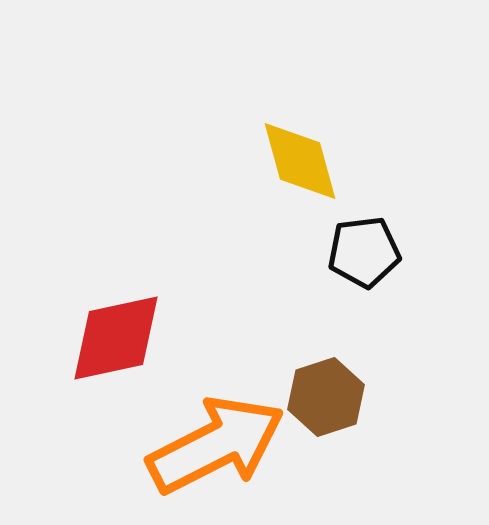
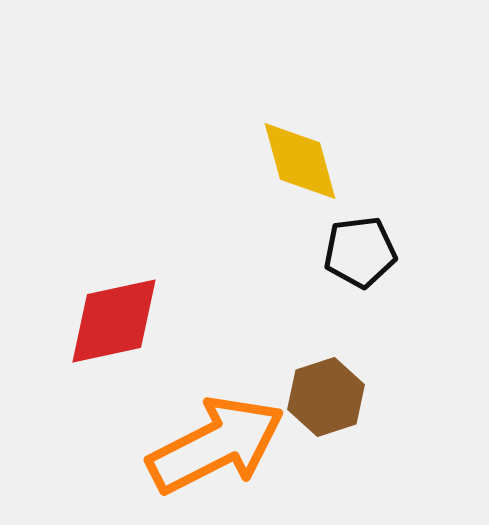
black pentagon: moved 4 px left
red diamond: moved 2 px left, 17 px up
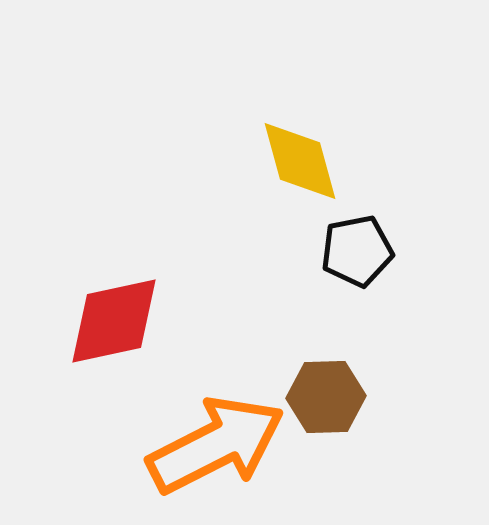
black pentagon: moved 3 px left, 1 px up; rotated 4 degrees counterclockwise
brown hexagon: rotated 16 degrees clockwise
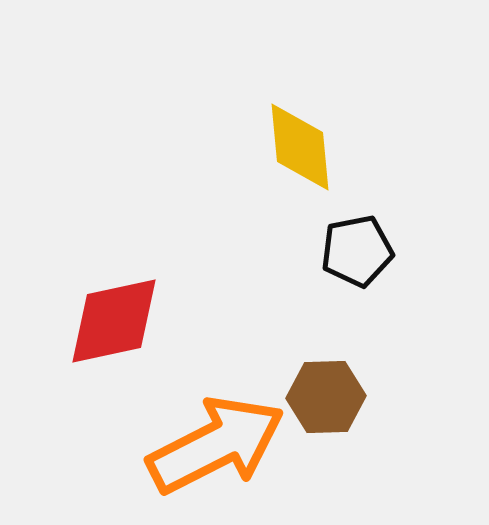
yellow diamond: moved 14 px up; rotated 10 degrees clockwise
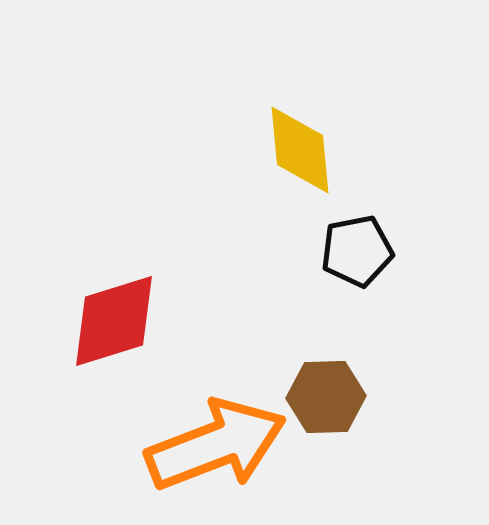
yellow diamond: moved 3 px down
red diamond: rotated 5 degrees counterclockwise
orange arrow: rotated 6 degrees clockwise
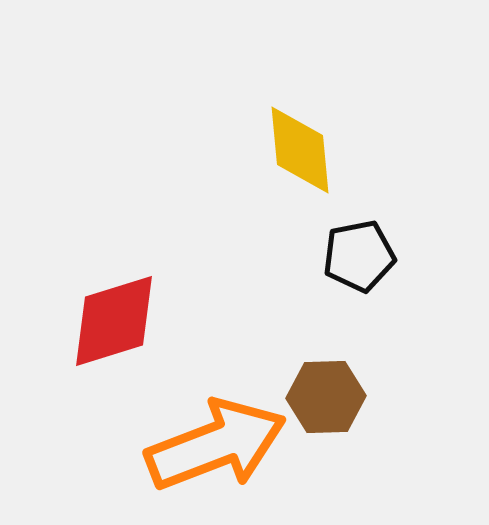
black pentagon: moved 2 px right, 5 px down
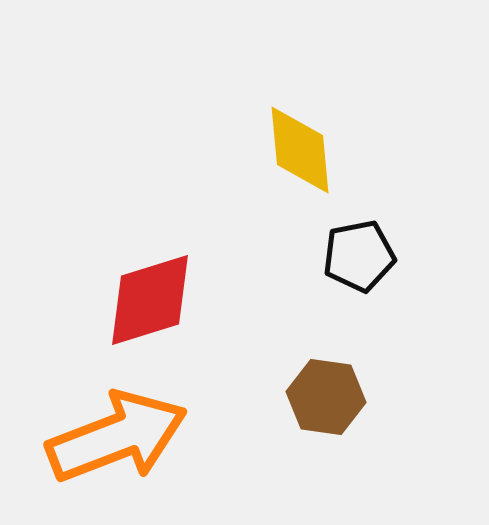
red diamond: moved 36 px right, 21 px up
brown hexagon: rotated 10 degrees clockwise
orange arrow: moved 99 px left, 8 px up
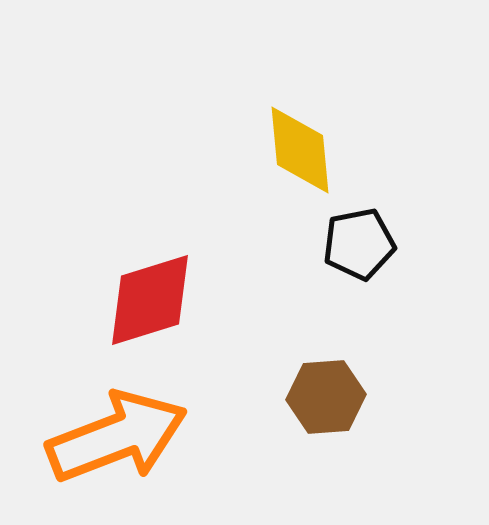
black pentagon: moved 12 px up
brown hexagon: rotated 12 degrees counterclockwise
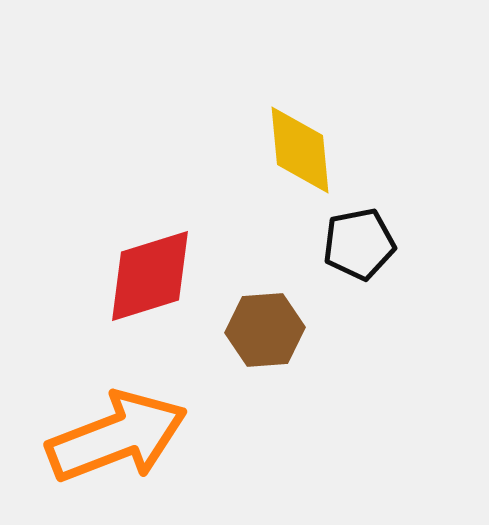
red diamond: moved 24 px up
brown hexagon: moved 61 px left, 67 px up
